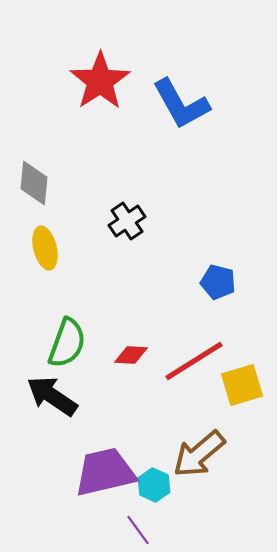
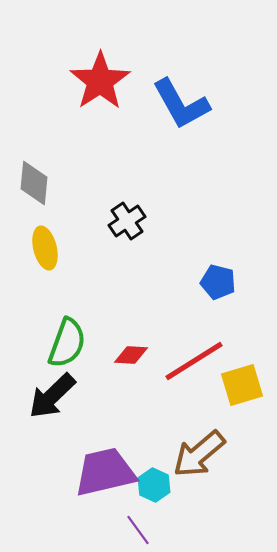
black arrow: rotated 78 degrees counterclockwise
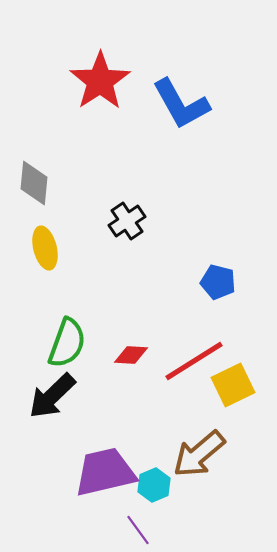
yellow square: moved 9 px left; rotated 9 degrees counterclockwise
cyan hexagon: rotated 12 degrees clockwise
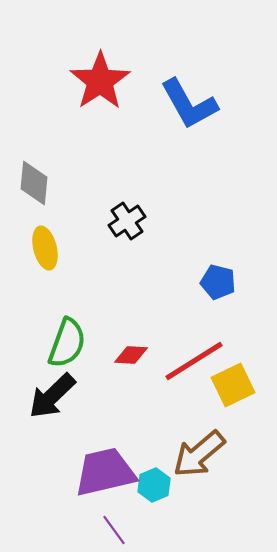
blue L-shape: moved 8 px right
purple line: moved 24 px left
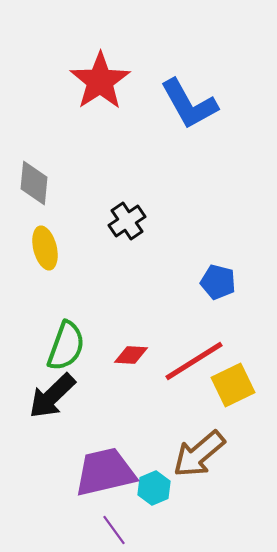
green semicircle: moved 1 px left, 3 px down
cyan hexagon: moved 3 px down
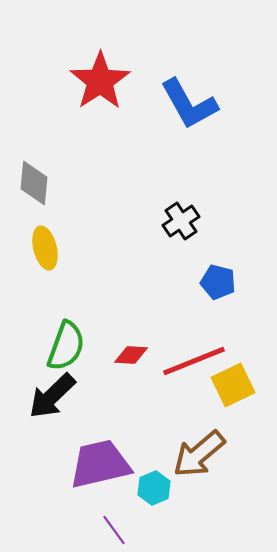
black cross: moved 54 px right
red line: rotated 10 degrees clockwise
purple trapezoid: moved 5 px left, 8 px up
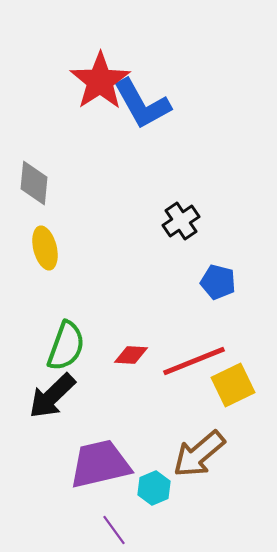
blue L-shape: moved 47 px left
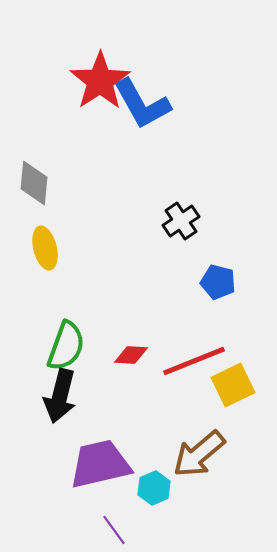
black arrow: moved 8 px right; rotated 32 degrees counterclockwise
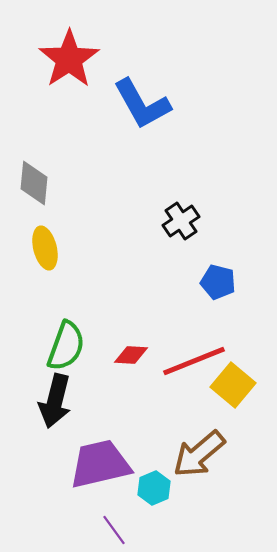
red star: moved 31 px left, 22 px up
yellow square: rotated 24 degrees counterclockwise
black arrow: moved 5 px left, 5 px down
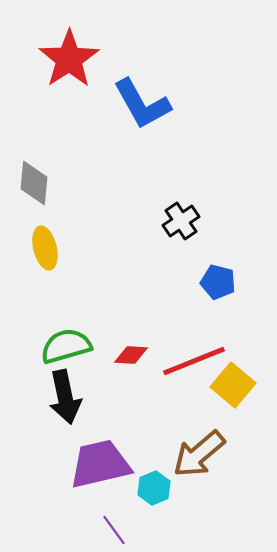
green semicircle: rotated 126 degrees counterclockwise
black arrow: moved 10 px right, 4 px up; rotated 26 degrees counterclockwise
